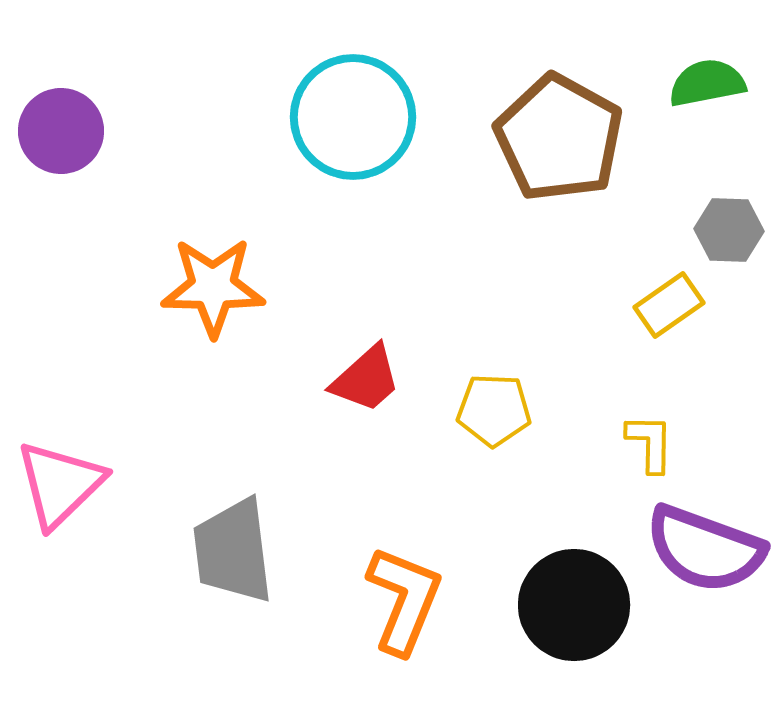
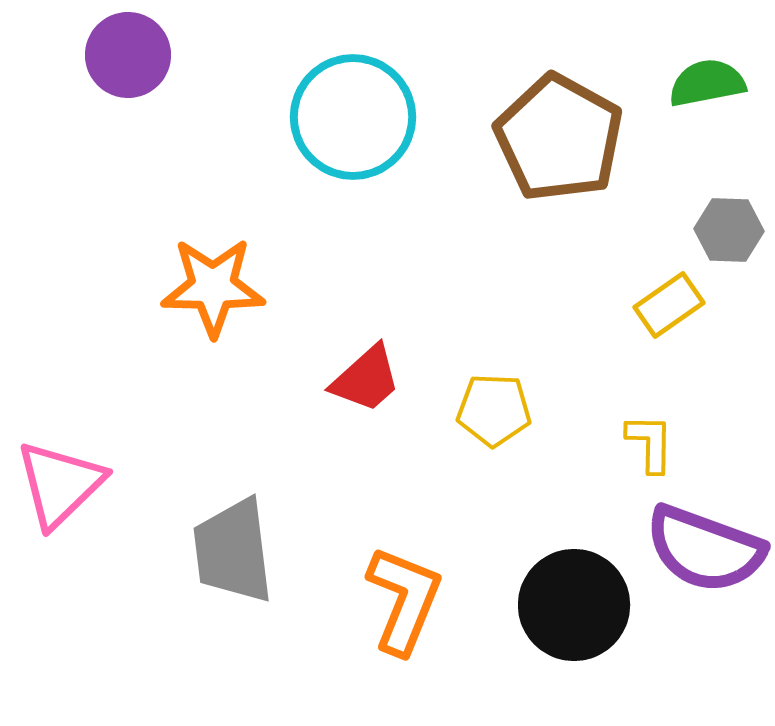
purple circle: moved 67 px right, 76 px up
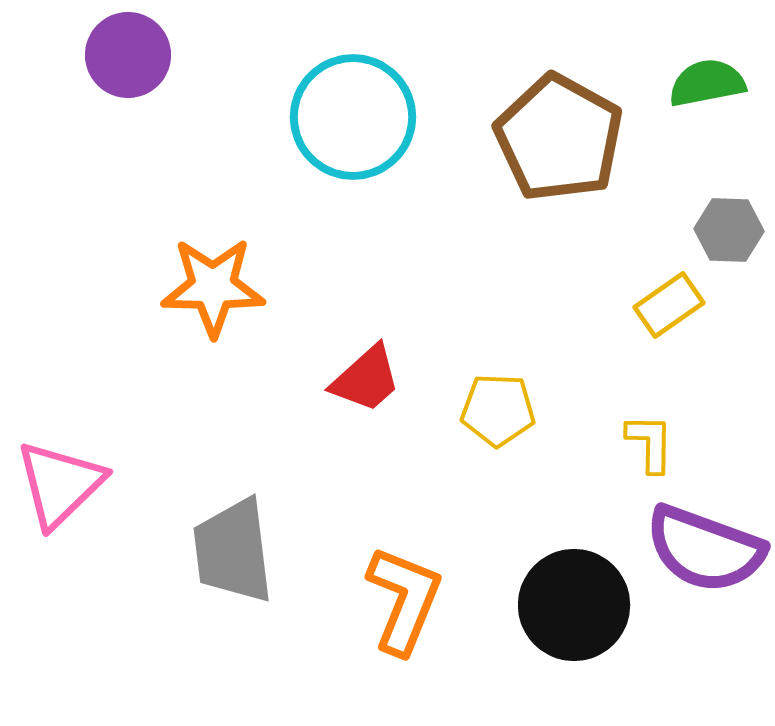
yellow pentagon: moved 4 px right
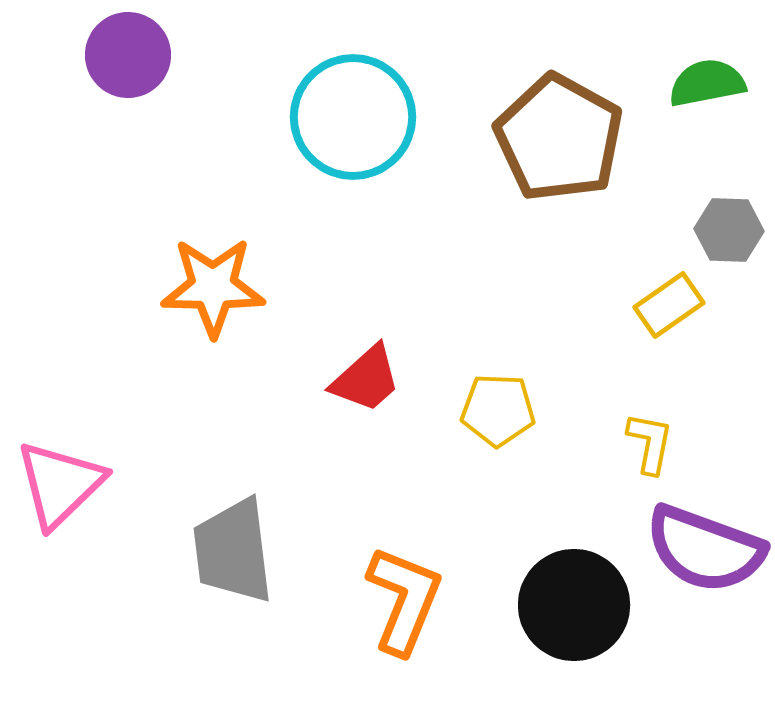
yellow L-shape: rotated 10 degrees clockwise
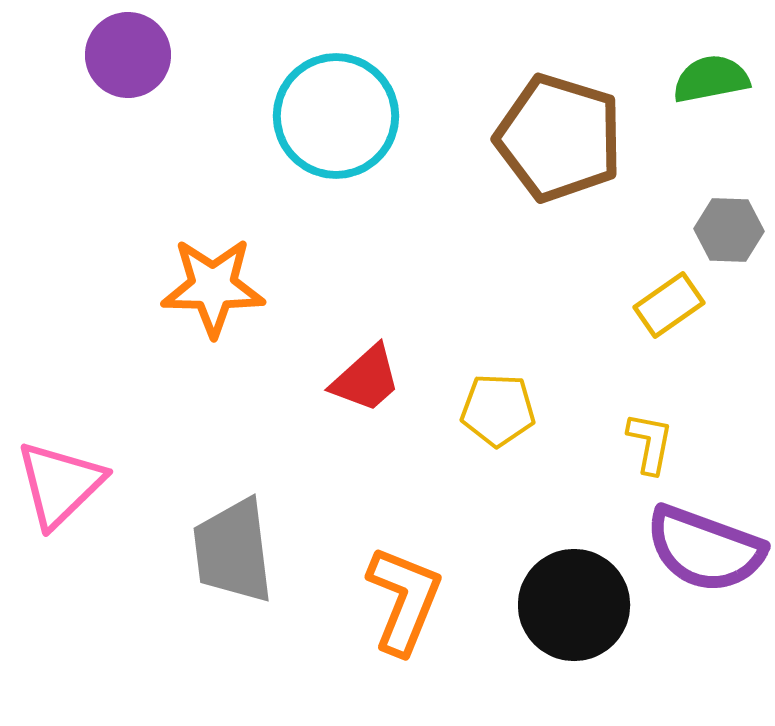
green semicircle: moved 4 px right, 4 px up
cyan circle: moved 17 px left, 1 px up
brown pentagon: rotated 12 degrees counterclockwise
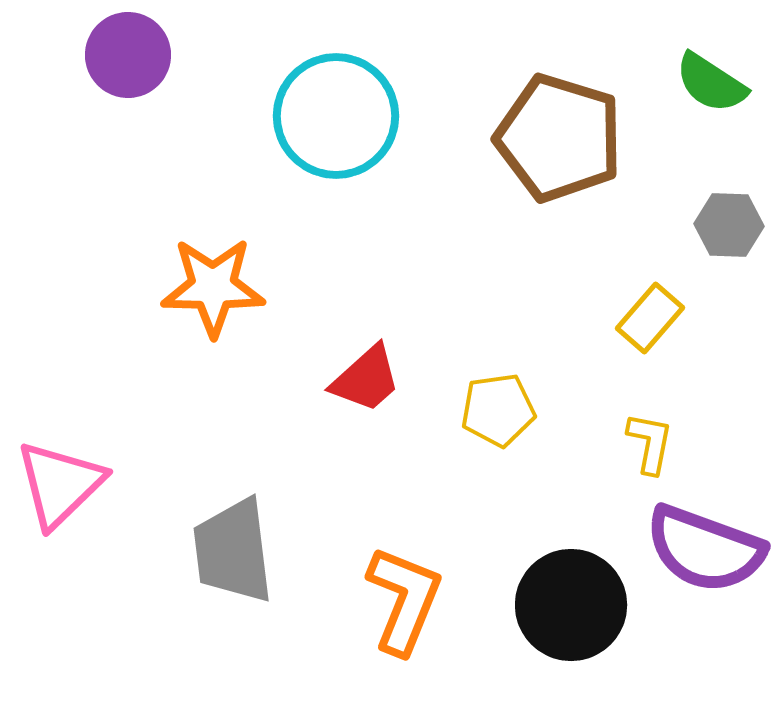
green semicircle: moved 4 px down; rotated 136 degrees counterclockwise
gray hexagon: moved 5 px up
yellow rectangle: moved 19 px left, 13 px down; rotated 14 degrees counterclockwise
yellow pentagon: rotated 10 degrees counterclockwise
black circle: moved 3 px left
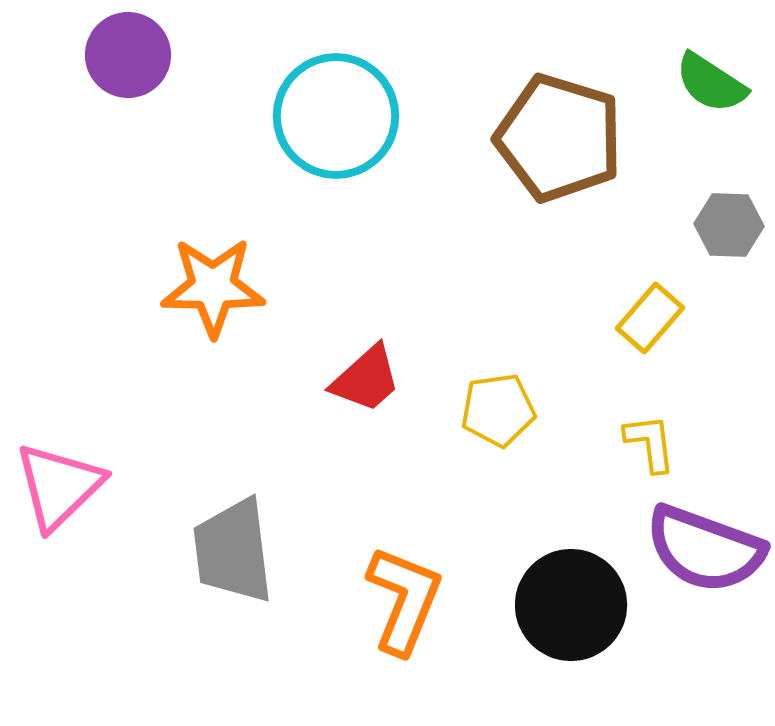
yellow L-shape: rotated 18 degrees counterclockwise
pink triangle: moved 1 px left, 2 px down
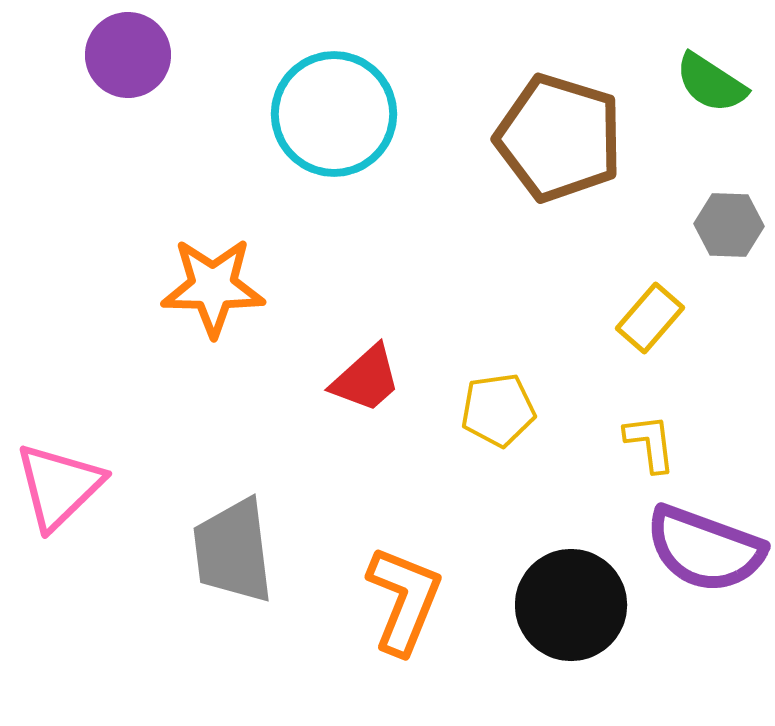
cyan circle: moved 2 px left, 2 px up
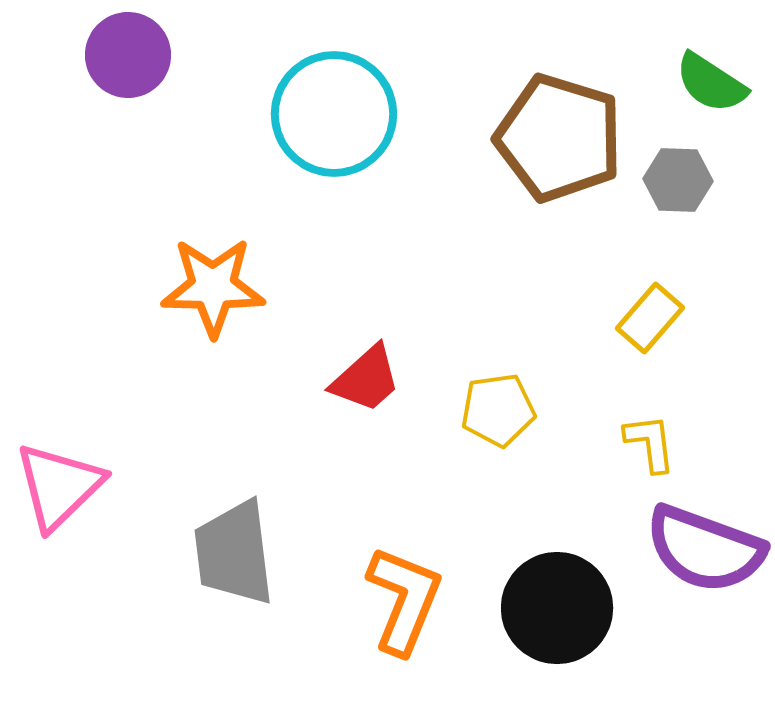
gray hexagon: moved 51 px left, 45 px up
gray trapezoid: moved 1 px right, 2 px down
black circle: moved 14 px left, 3 px down
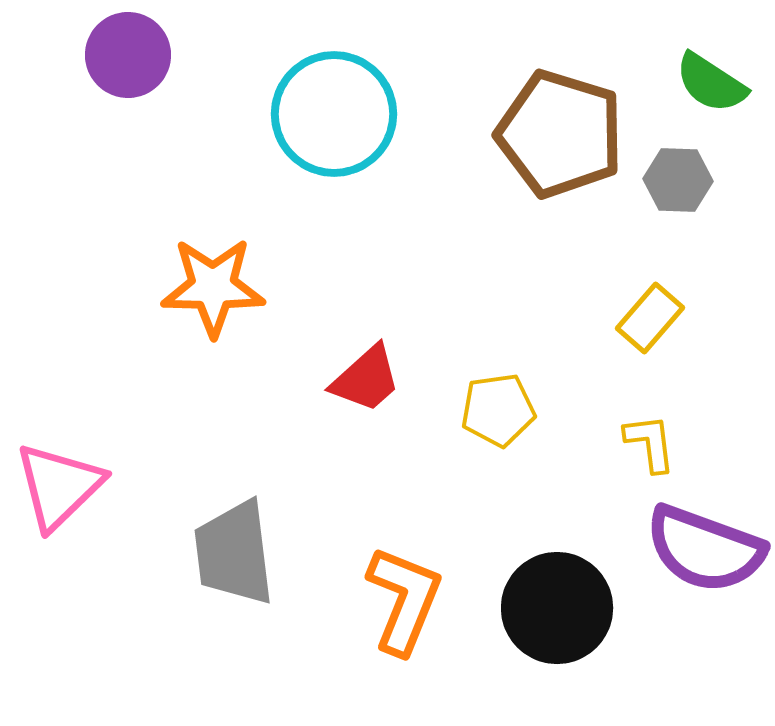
brown pentagon: moved 1 px right, 4 px up
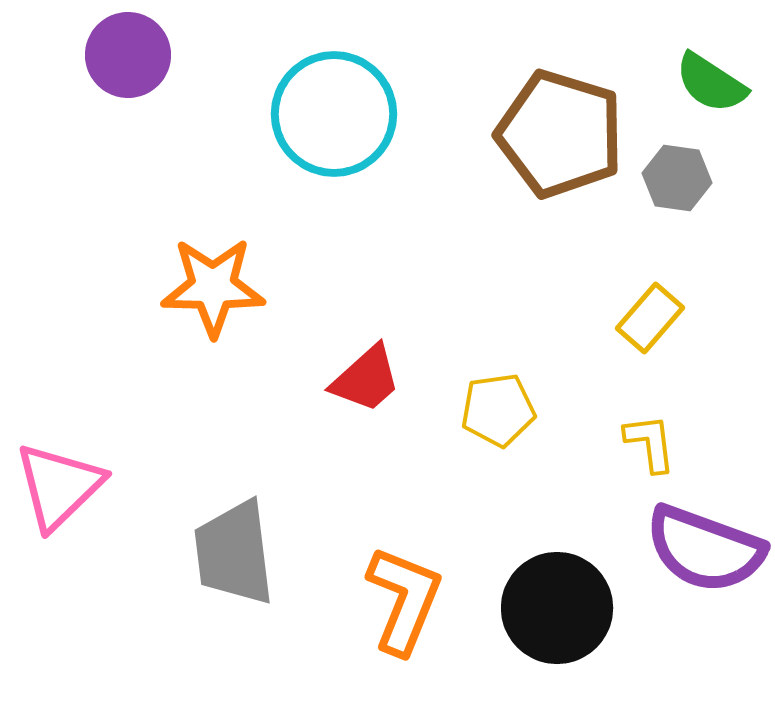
gray hexagon: moved 1 px left, 2 px up; rotated 6 degrees clockwise
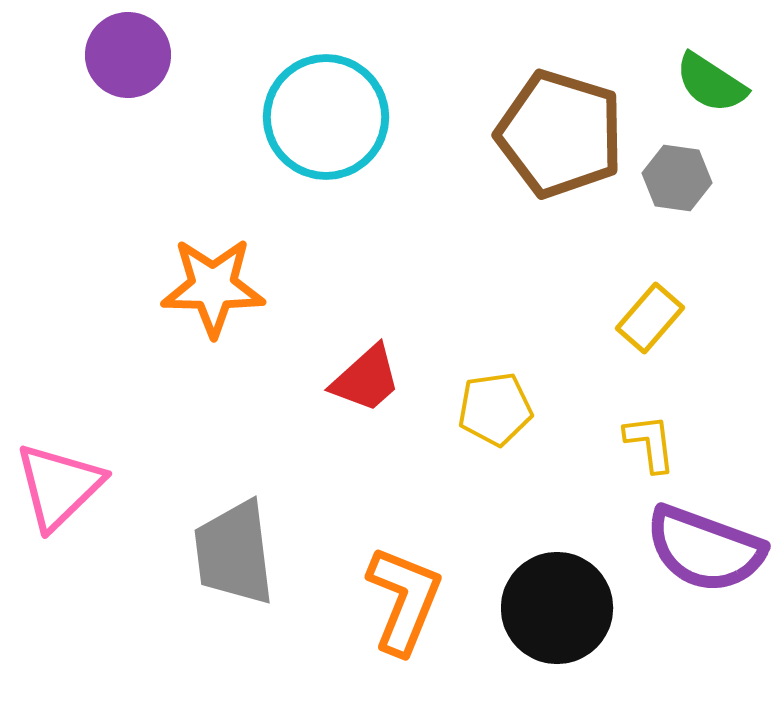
cyan circle: moved 8 px left, 3 px down
yellow pentagon: moved 3 px left, 1 px up
